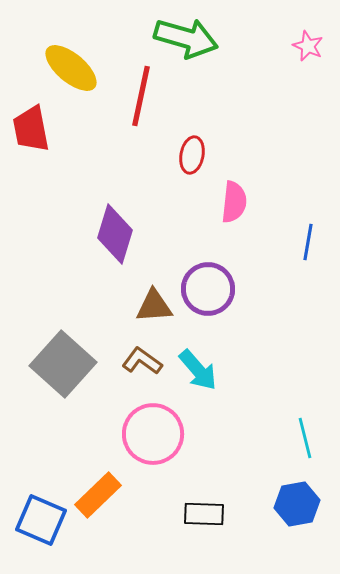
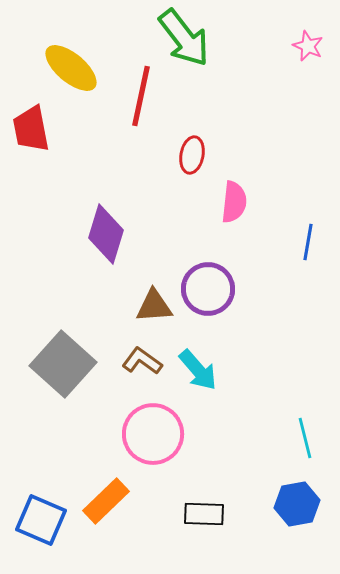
green arrow: moved 2 px left; rotated 36 degrees clockwise
purple diamond: moved 9 px left
orange rectangle: moved 8 px right, 6 px down
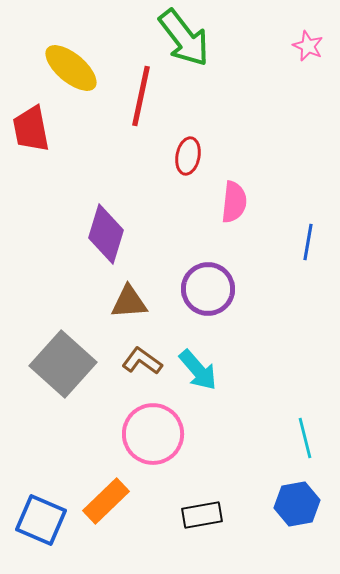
red ellipse: moved 4 px left, 1 px down
brown triangle: moved 25 px left, 4 px up
black rectangle: moved 2 px left, 1 px down; rotated 12 degrees counterclockwise
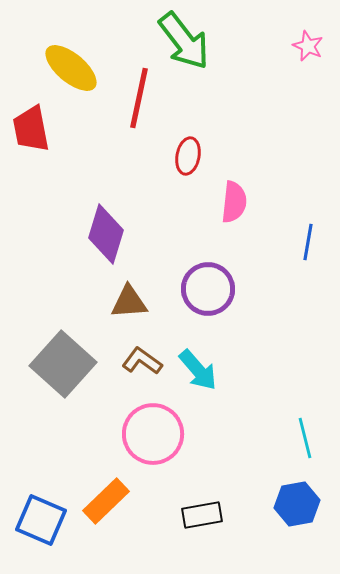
green arrow: moved 3 px down
red line: moved 2 px left, 2 px down
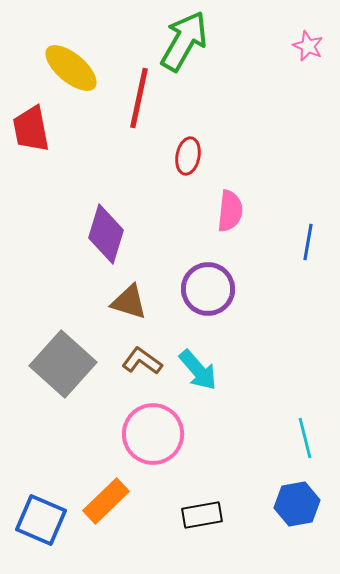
green arrow: rotated 112 degrees counterclockwise
pink semicircle: moved 4 px left, 9 px down
brown triangle: rotated 21 degrees clockwise
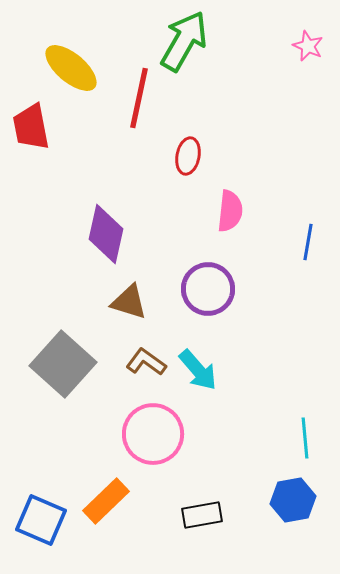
red trapezoid: moved 2 px up
purple diamond: rotated 4 degrees counterclockwise
brown L-shape: moved 4 px right, 1 px down
cyan line: rotated 9 degrees clockwise
blue hexagon: moved 4 px left, 4 px up
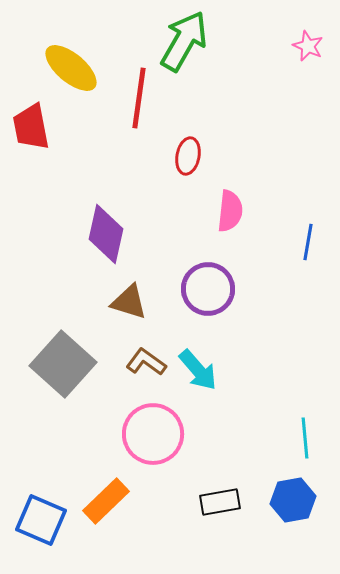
red line: rotated 4 degrees counterclockwise
black rectangle: moved 18 px right, 13 px up
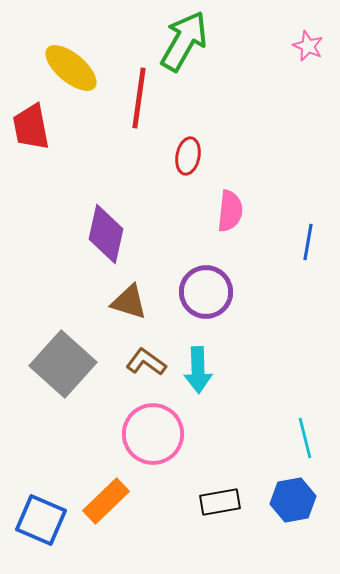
purple circle: moved 2 px left, 3 px down
cyan arrow: rotated 39 degrees clockwise
cyan line: rotated 9 degrees counterclockwise
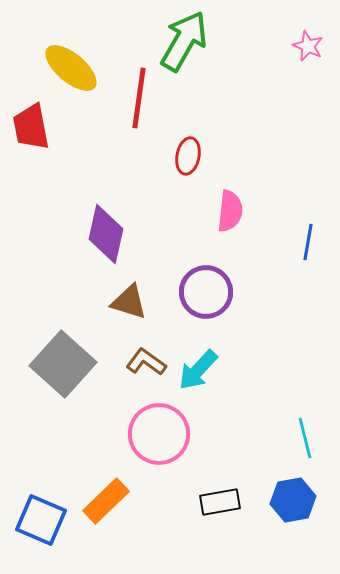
cyan arrow: rotated 45 degrees clockwise
pink circle: moved 6 px right
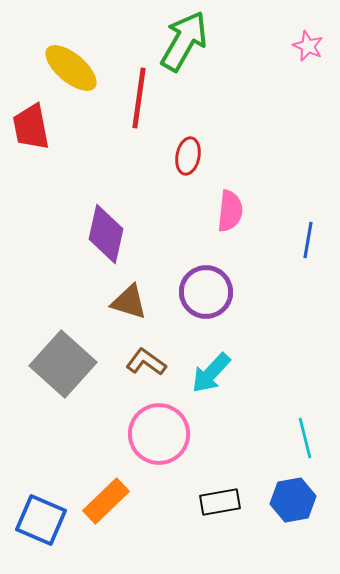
blue line: moved 2 px up
cyan arrow: moved 13 px right, 3 px down
